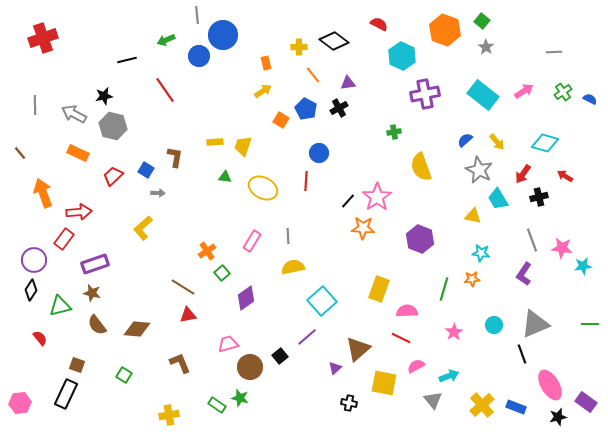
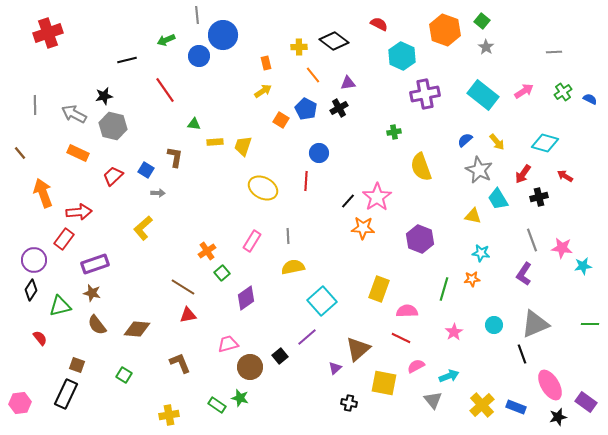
red cross at (43, 38): moved 5 px right, 5 px up
green triangle at (225, 177): moved 31 px left, 53 px up
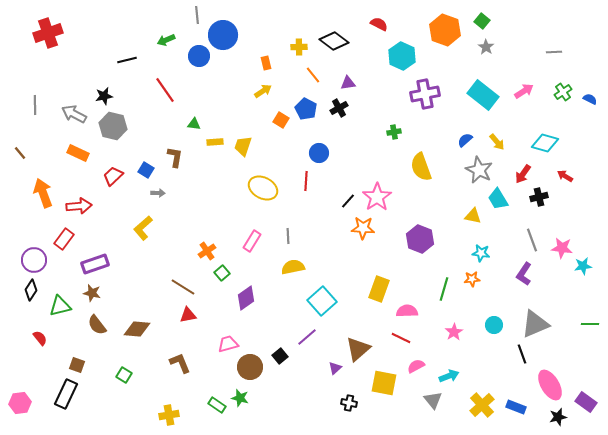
red arrow at (79, 212): moved 6 px up
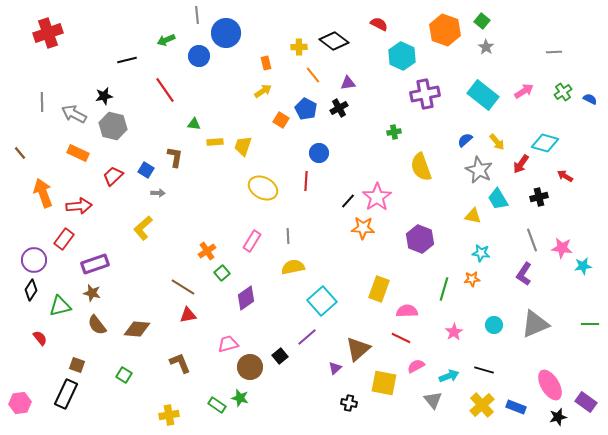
blue circle at (223, 35): moved 3 px right, 2 px up
gray line at (35, 105): moved 7 px right, 3 px up
red arrow at (523, 174): moved 2 px left, 10 px up
black line at (522, 354): moved 38 px left, 16 px down; rotated 54 degrees counterclockwise
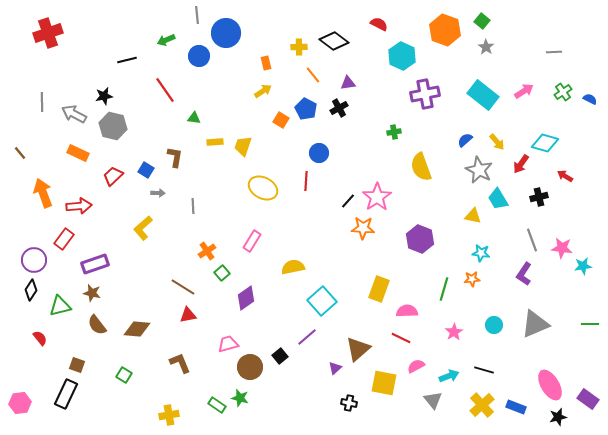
green triangle at (194, 124): moved 6 px up
gray line at (288, 236): moved 95 px left, 30 px up
purple rectangle at (586, 402): moved 2 px right, 3 px up
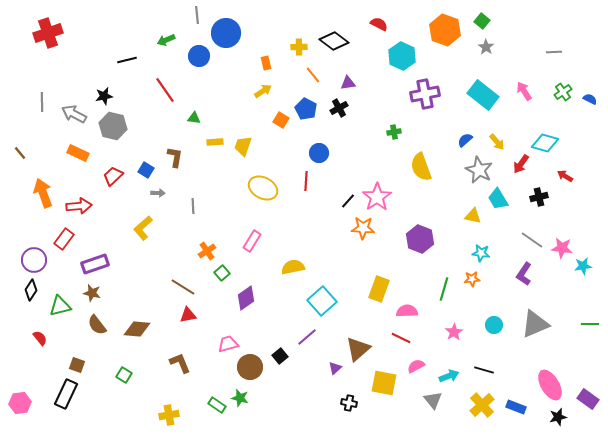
pink arrow at (524, 91): rotated 90 degrees counterclockwise
gray line at (532, 240): rotated 35 degrees counterclockwise
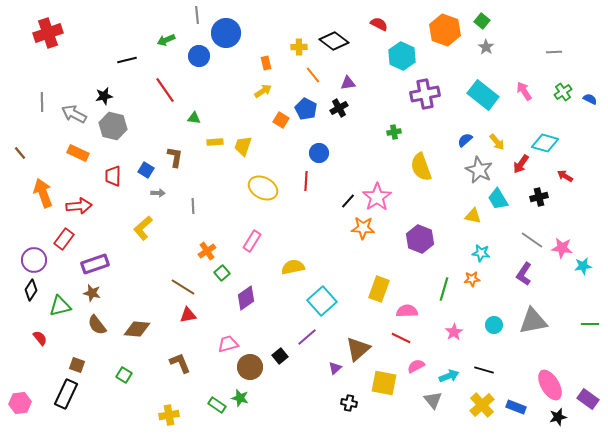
red trapezoid at (113, 176): rotated 45 degrees counterclockwise
gray triangle at (535, 324): moved 2 px left, 3 px up; rotated 12 degrees clockwise
